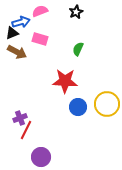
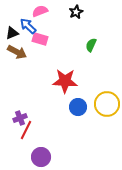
blue arrow: moved 7 px right, 4 px down; rotated 120 degrees counterclockwise
green semicircle: moved 13 px right, 4 px up
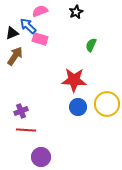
brown arrow: moved 2 px left, 4 px down; rotated 84 degrees counterclockwise
red star: moved 9 px right, 1 px up
purple cross: moved 1 px right, 7 px up
red line: rotated 66 degrees clockwise
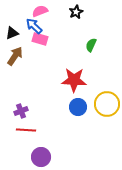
blue arrow: moved 6 px right
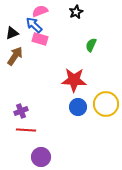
blue arrow: moved 1 px up
yellow circle: moved 1 px left
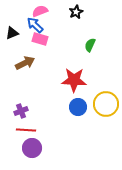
blue arrow: moved 1 px right
green semicircle: moved 1 px left
brown arrow: moved 10 px right, 7 px down; rotated 30 degrees clockwise
purple circle: moved 9 px left, 9 px up
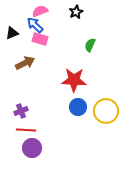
yellow circle: moved 7 px down
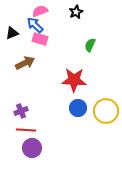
blue circle: moved 1 px down
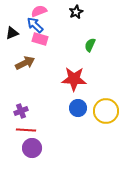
pink semicircle: moved 1 px left
red star: moved 1 px up
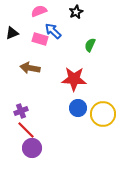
blue arrow: moved 18 px right, 6 px down
brown arrow: moved 5 px right, 5 px down; rotated 144 degrees counterclockwise
yellow circle: moved 3 px left, 3 px down
red line: rotated 42 degrees clockwise
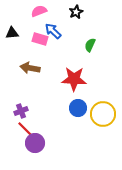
black triangle: rotated 16 degrees clockwise
purple circle: moved 3 px right, 5 px up
